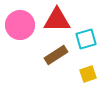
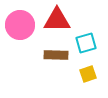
cyan square: moved 4 px down
brown rectangle: rotated 35 degrees clockwise
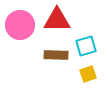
cyan square: moved 3 px down
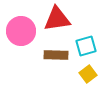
red triangle: moved 1 px up; rotated 8 degrees counterclockwise
pink circle: moved 1 px right, 6 px down
yellow square: rotated 18 degrees counterclockwise
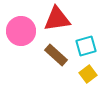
brown rectangle: rotated 40 degrees clockwise
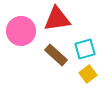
cyan square: moved 1 px left, 3 px down
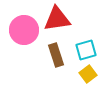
pink circle: moved 3 px right, 1 px up
cyan square: moved 1 px right, 1 px down
brown rectangle: rotated 30 degrees clockwise
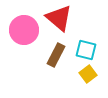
red triangle: moved 2 px right, 1 px up; rotated 48 degrees clockwise
cyan square: rotated 30 degrees clockwise
brown rectangle: rotated 45 degrees clockwise
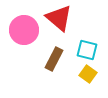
cyan square: moved 1 px right
brown rectangle: moved 2 px left, 4 px down
yellow square: rotated 18 degrees counterclockwise
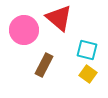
brown rectangle: moved 10 px left, 6 px down
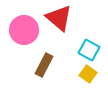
cyan square: moved 2 px right; rotated 15 degrees clockwise
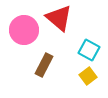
yellow square: moved 2 px down; rotated 18 degrees clockwise
